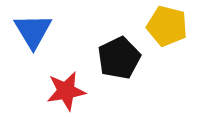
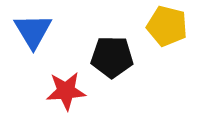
black pentagon: moved 7 px left, 1 px up; rotated 27 degrees clockwise
red star: rotated 6 degrees clockwise
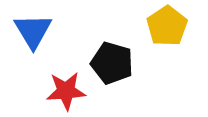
yellow pentagon: rotated 24 degrees clockwise
black pentagon: moved 6 px down; rotated 15 degrees clockwise
